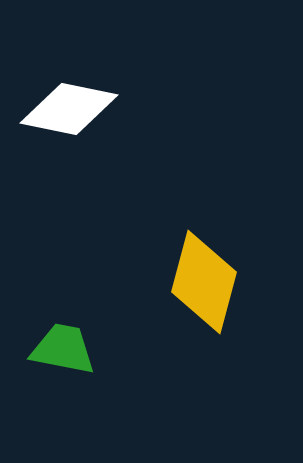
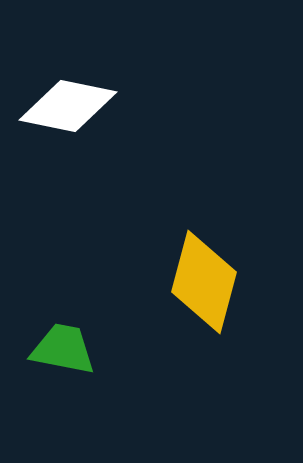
white diamond: moved 1 px left, 3 px up
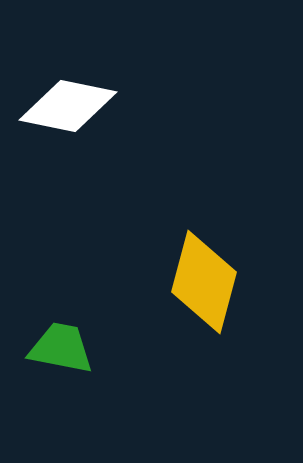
green trapezoid: moved 2 px left, 1 px up
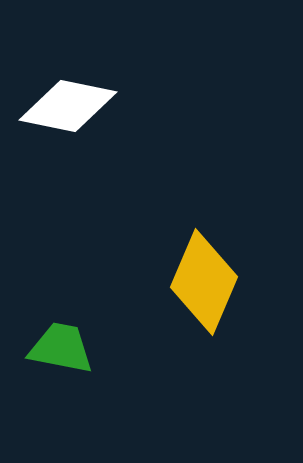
yellow diamond: rotated 8 degrees clockwise
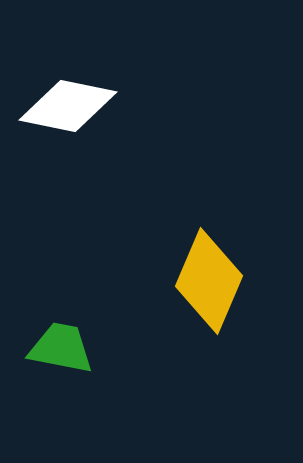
yellow diamond: moved 5 px right, 1 px up
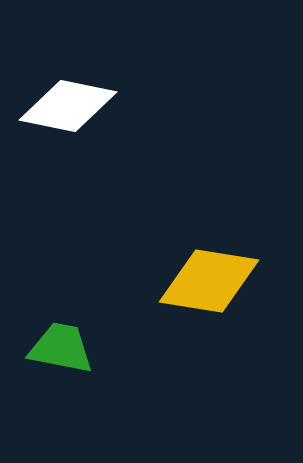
yellow diamond: rotated 76 degrees clockwise
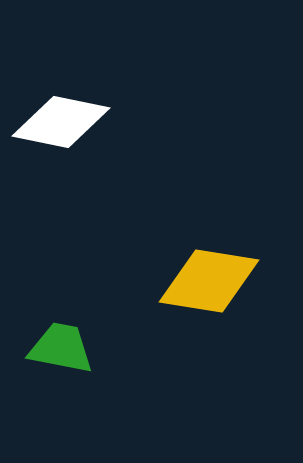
white diamond: moved 7 px left, 16 px down
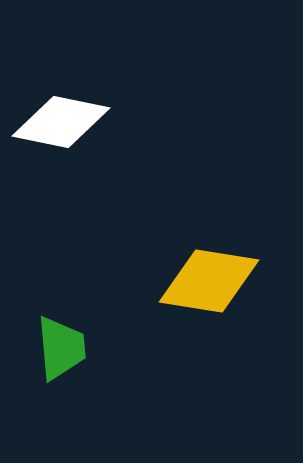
green trapezoid: rotated 74 degrees clockwise
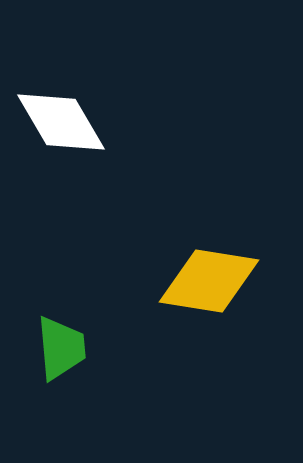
white diamond: rotated 48 degrees clockwise
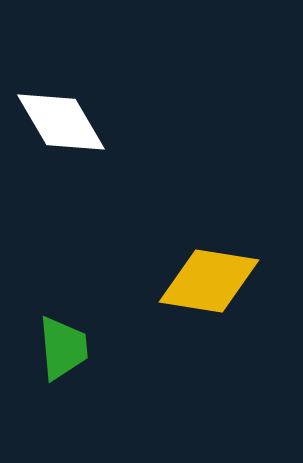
green trapezoid: moved 2 px right
